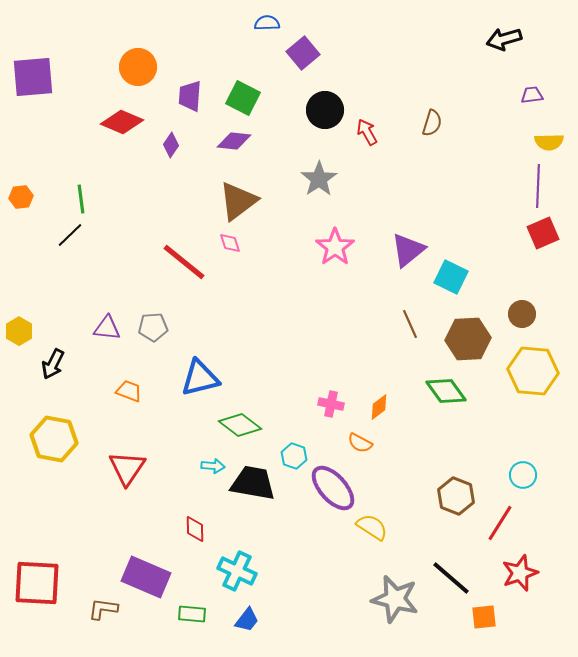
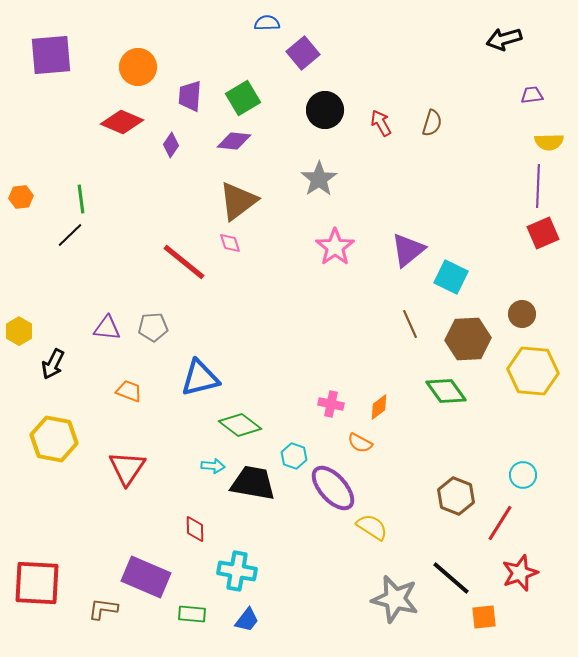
purple square at (33, 77): moved 18 px right, 22 px up
green square at (243, 98): rotated 32 degrees clockwise
red arrow at (367, 132): moved 14 px right, 9 px up
cyan cross at (237, 571): rotated 15 degrees counterclockwise
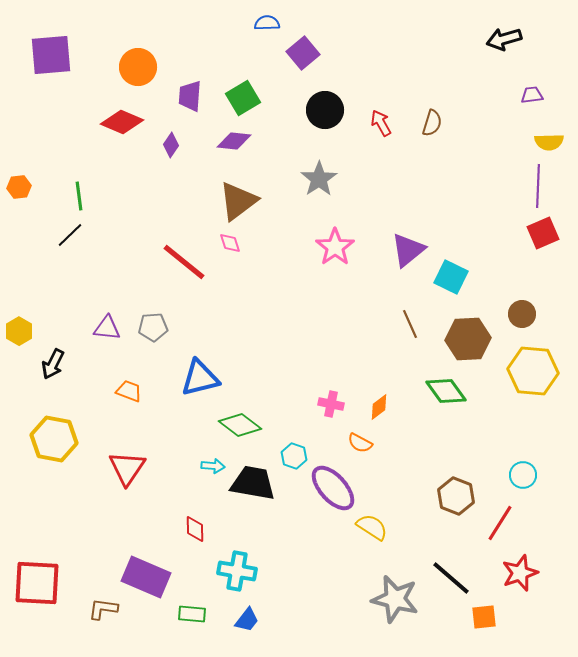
orange hexagon at (21, 197): moved 2 px left, 10 px up
green line at (81, 199): moved 2 px left, 3 px up
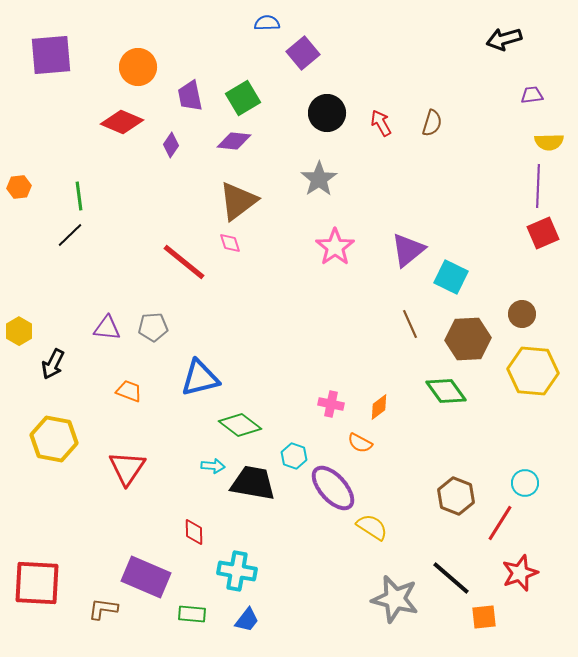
purple trapezoid at (190, 96): rotated 16 degrees counterclockwise
black circle at (325, 110): moved 2 px right, 3 px down
cyan circle at (523, 475): moved 2 px right, 8 px down
red diamond at (195, 529): moved 1 px left, 3 px down
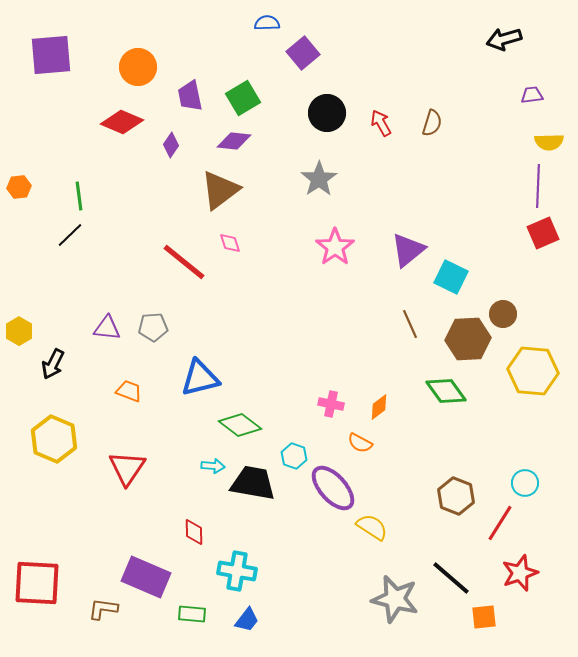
brown triangle at (238, 201): moved 18 px left, 11 px up
brown circle at (522, 314): moved 19 px left
yellow hexagon at (54, 439): rotated 12 degrees clockwise
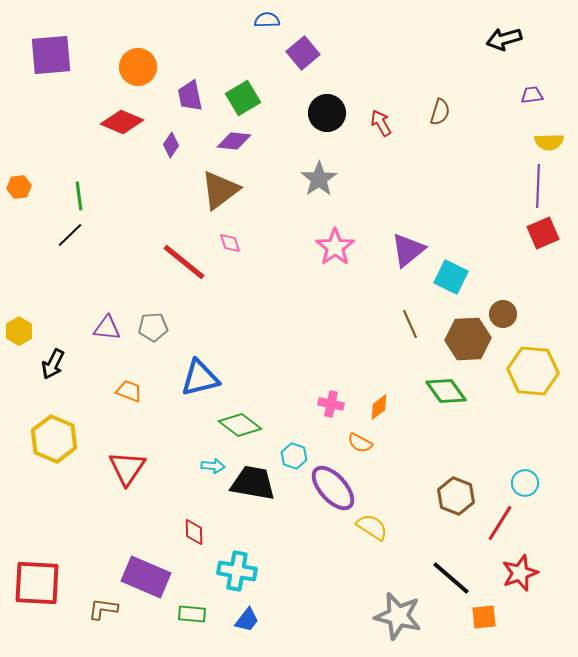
blue semicircle at (267, 23): moved 3 px up
brown semicircle at (432, 123): moved 8 px right, 11 px up
gray star at (395, 599): moved 3 px right, 17 px down
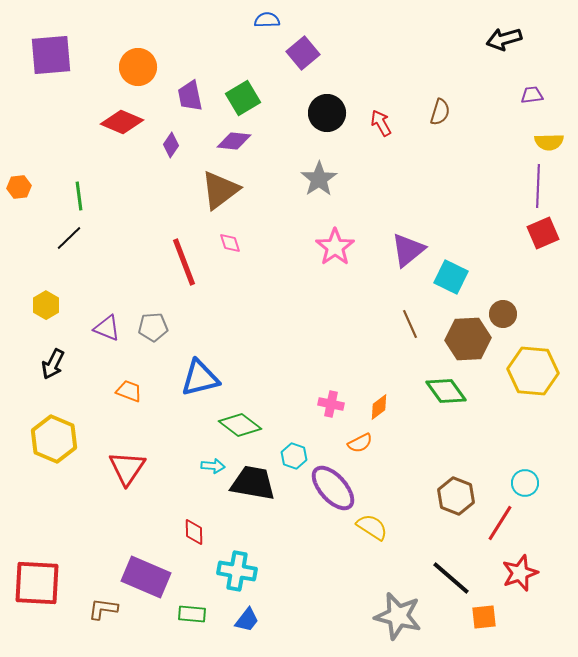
black line at (70, 235): moved 1 px left, 3 px down
red line at (184, 262): rotated 30 degrees clockwise
purple triangle at (107, 328): rotated 16 degrees clockwise
yellow hexagon at (19, 331): moved 27 px right, 26 px up
orange semicircle at (360, 443): rotated 55 degrees counterclockwise
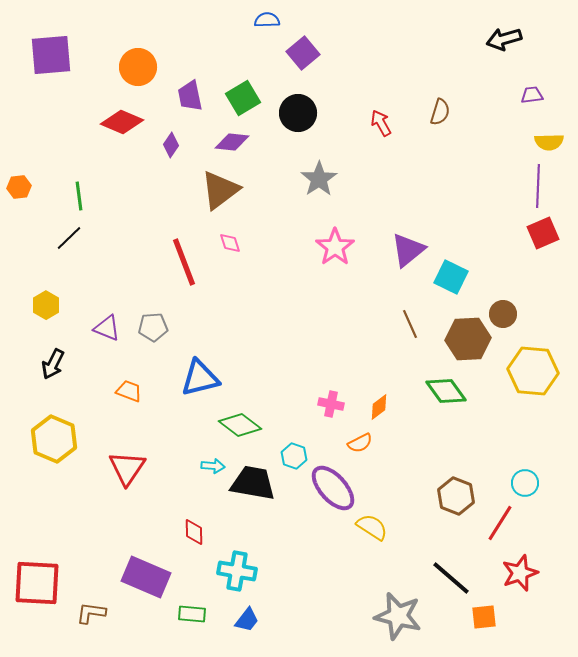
black circle at (327, 113): moved 29 px left
purple diamond at (234, 141): moved 2 px left, 1 px down
brown L-shape at (103, 609): moved 12 px left, 4 px down
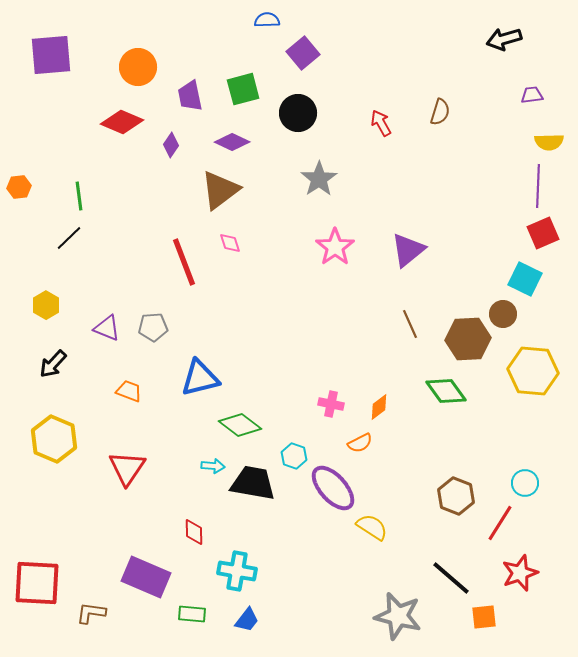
green square at (243, 98): moved 9 px up; rotated 16 degrees clockwise
purple diamond at (232, 142): rotated 20 degrees clockwise
cyan square at (451, 277): moved 74 px right, 2 px down
black arrow at (53, 364): rotated 16 degrees clockwise
